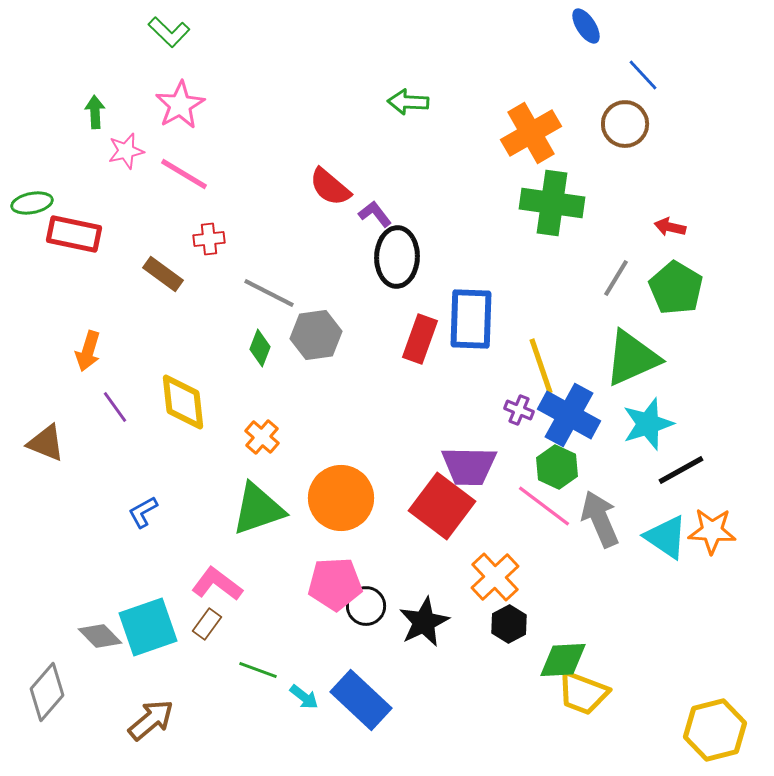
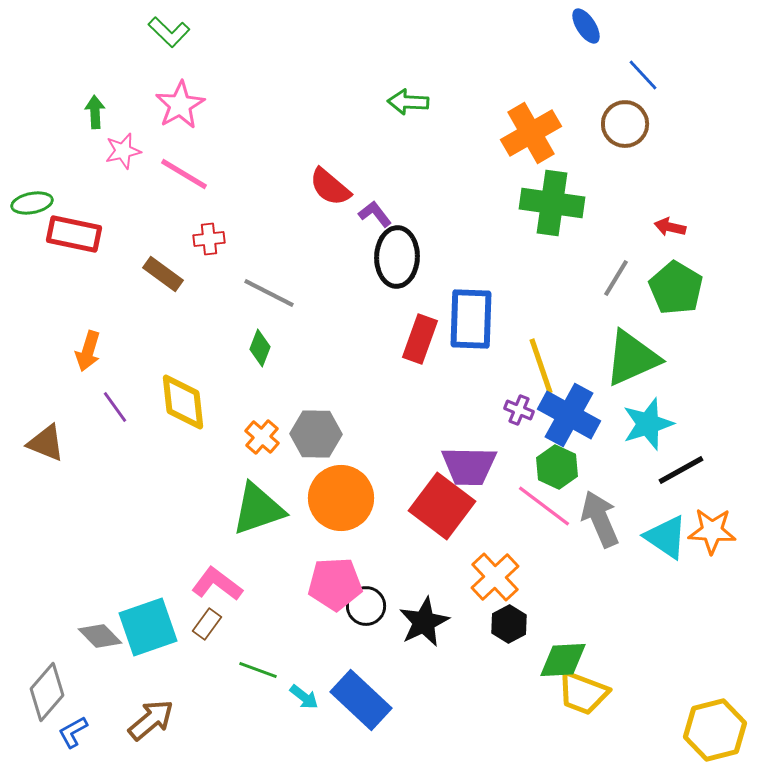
pink star at (126, 151): moved 3 px left
gray hexagon at (316, 335): moved 99 px down; rotated 9 degrees clockwise
blue L-shape at (143, 512): moved 70 px left, 220 px down
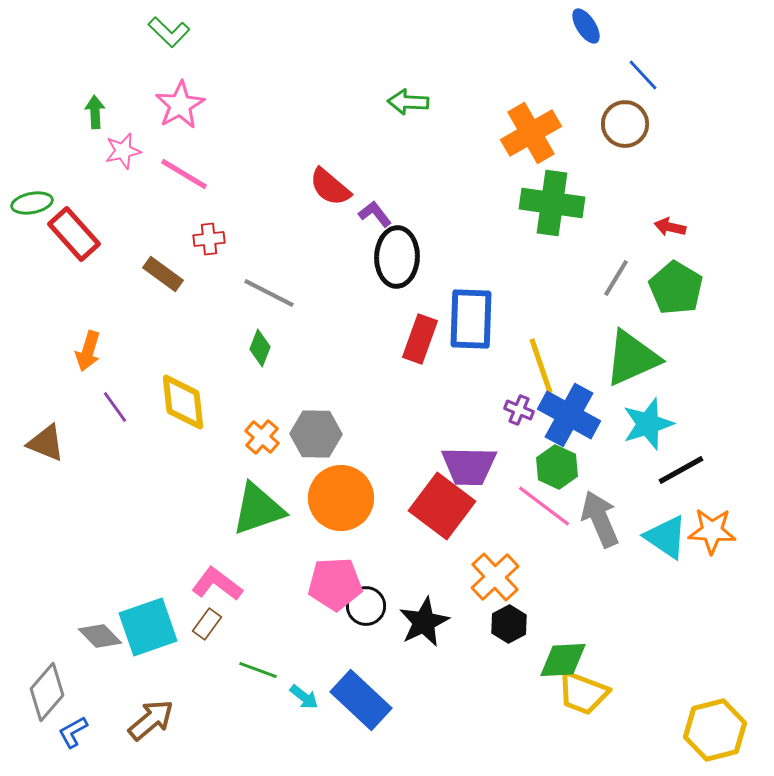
red rectangle at (74, 234): rotated 36 degrees clockwise
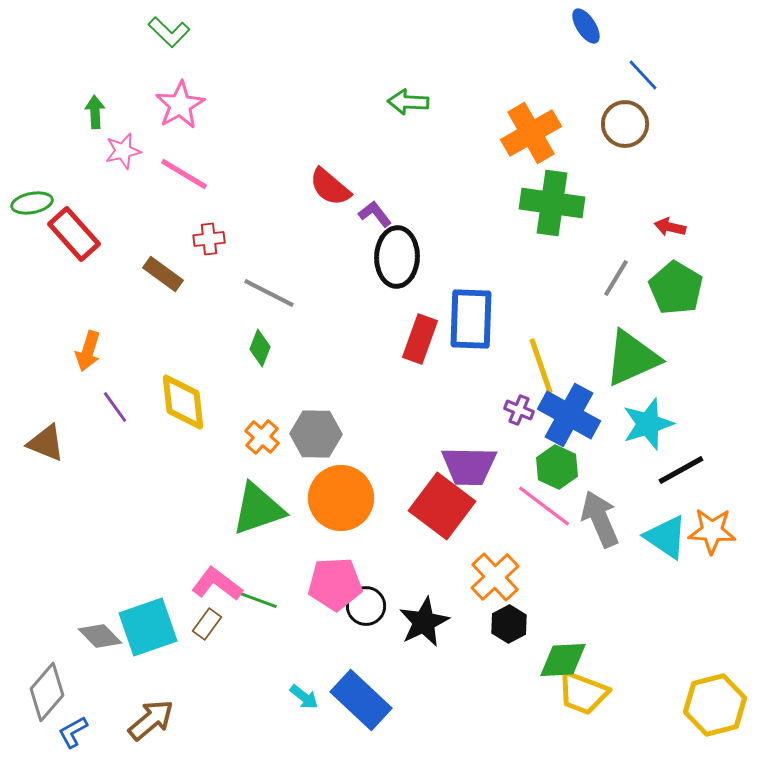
green line at (258, 670): moved 70 px up
yellow hexagon at (715, 730): moved 25 px up
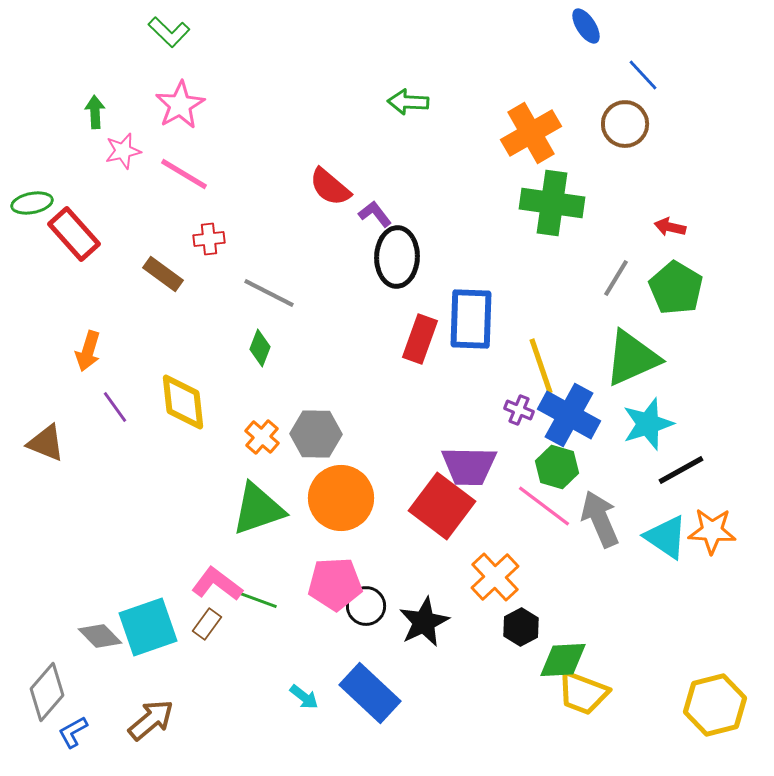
green hexagon at (557, 467): rotated 9 degrees counterclockwise
black hexagon at (509, 624): moved 12 px right, 3 px down
blue rectangle at (361, 700): moved 9 px right, 7 px up
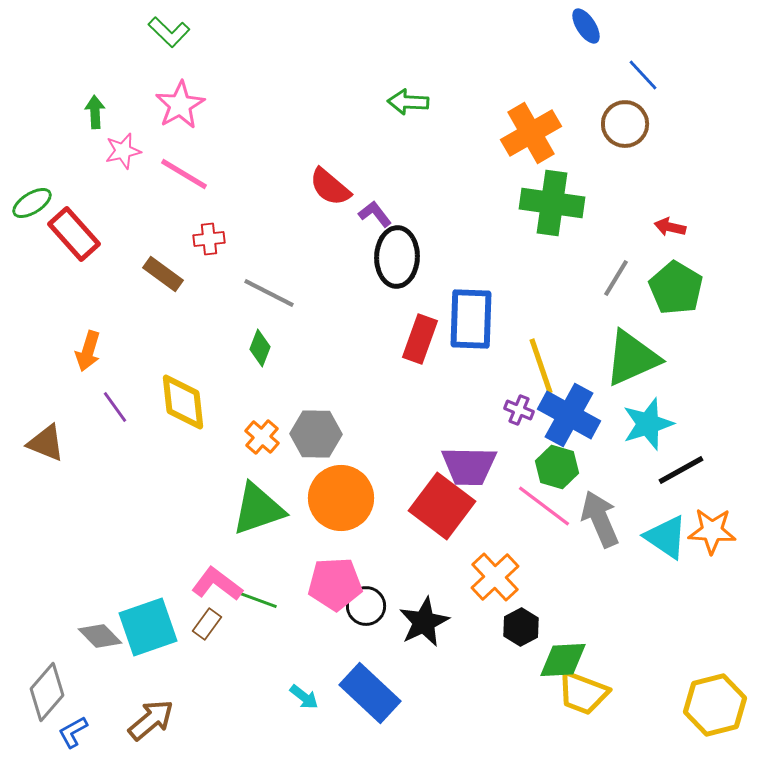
green ellipse at (32, 203): rotated 21 degrees counterclockwise
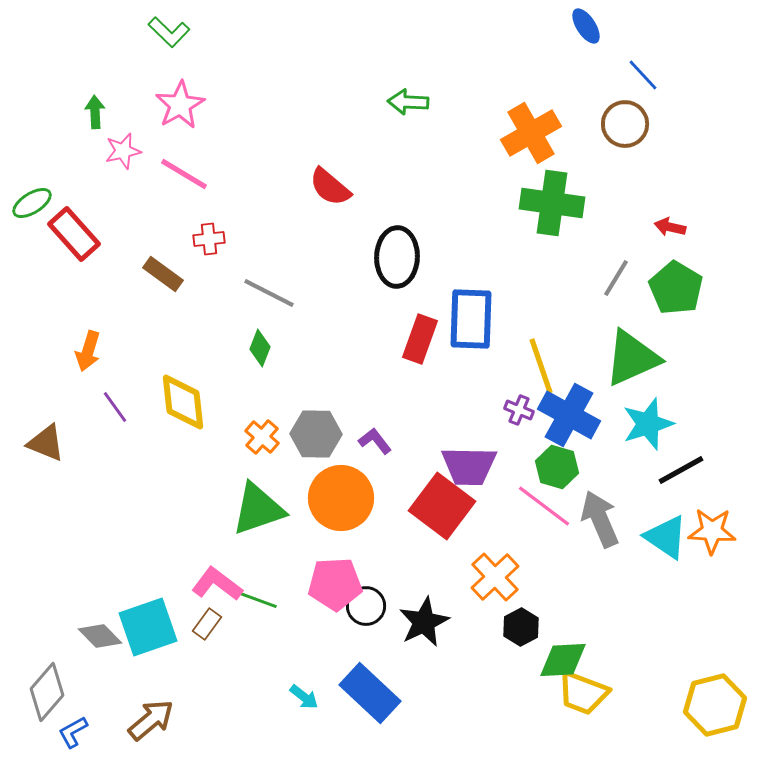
purple L-shape at (375, 214): moved 227 px down
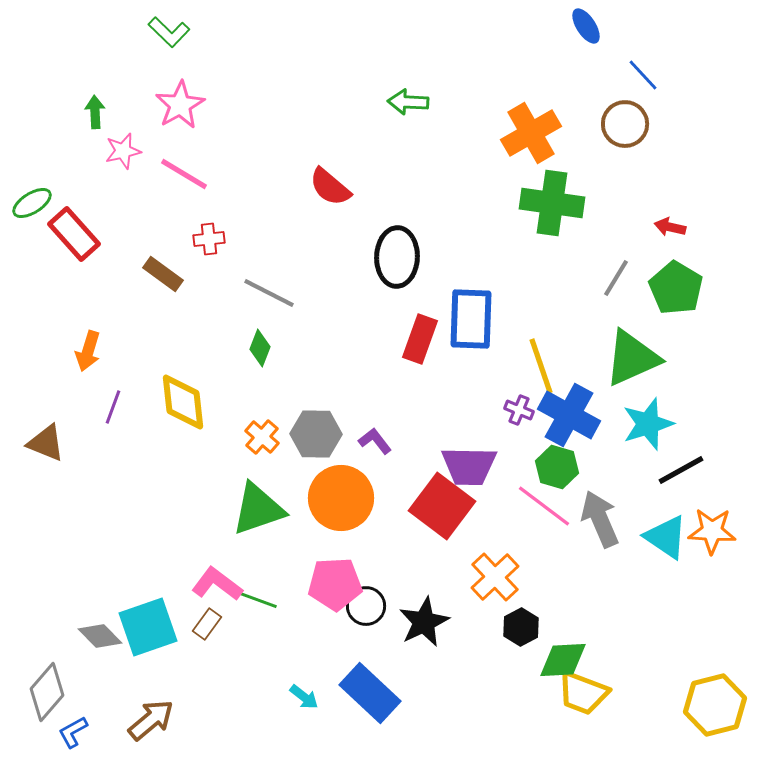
purple line at (115, 407): moved 2 px left; rotated 56 degrees clockwise
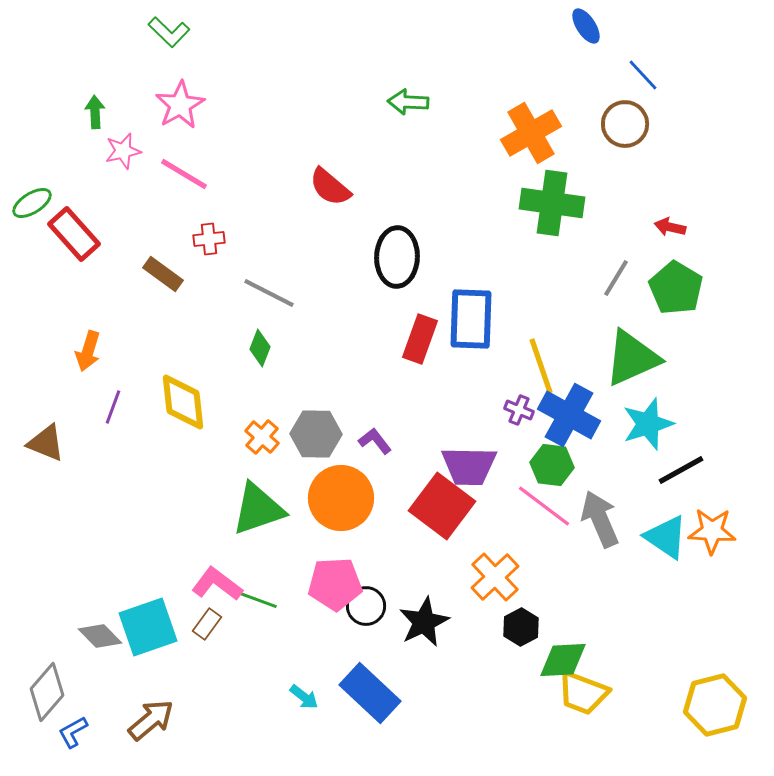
green hexagon at (557, 467): moved 5 px left, 2 px up; rotated 9 degrees counterclockwise
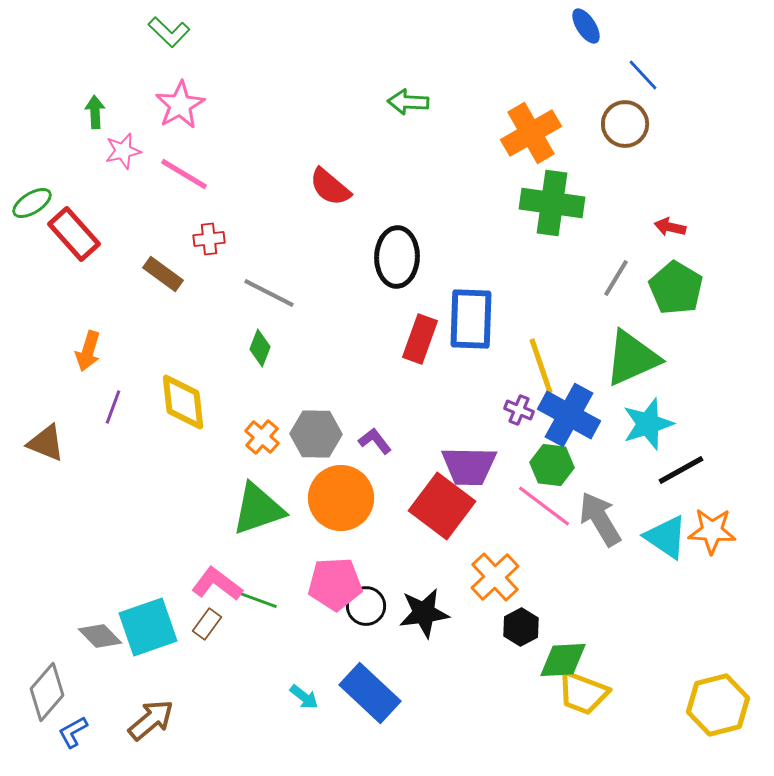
gray arrow at (600, 519): rotated 8 degrees counterclockwise
black star at (424, 622): moved 9 px up; rotated 18 degrees clockwise
yellow hexagon at (715, 705): moved 3 px right
